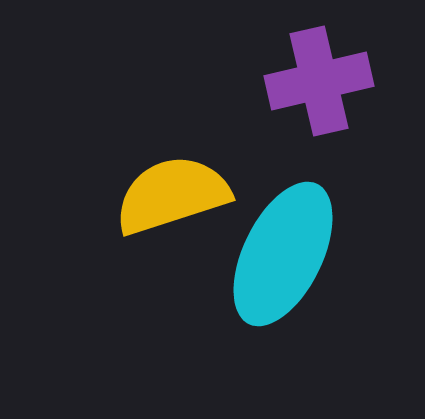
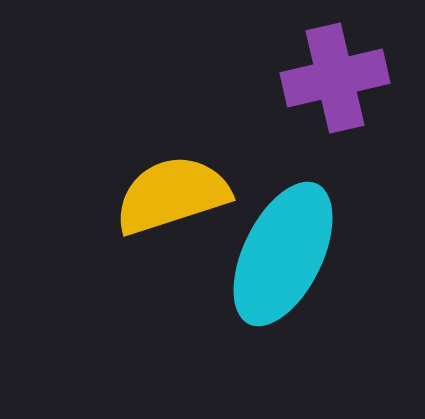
purple cross: moved 16 px right, 3 px up
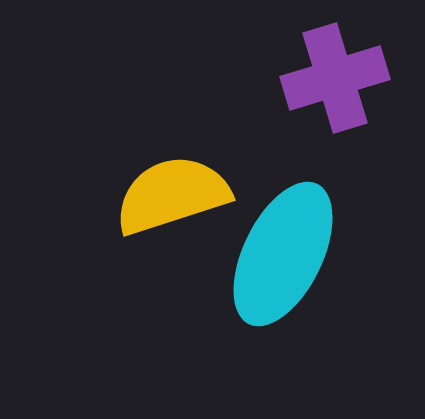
purple cross: rotated 4 degrees counterclockwise
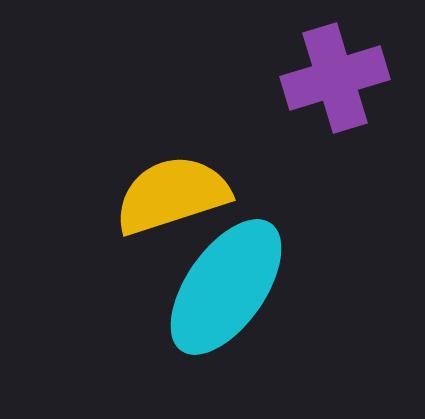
cyan ellipse: moved 57 px left, 33 px down; rotated 9 degrees clockwise
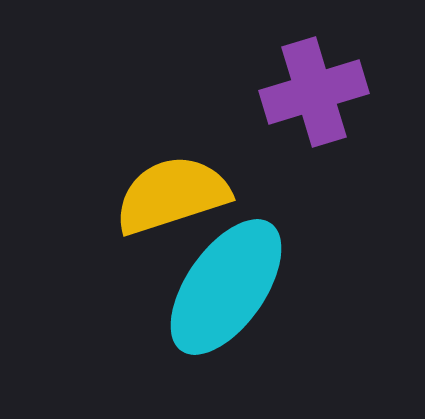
purple cross: moved 21 px left, 14 px down
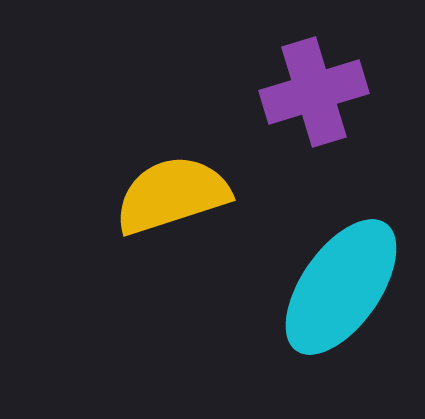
cyan ellipse: moved 115 px right
